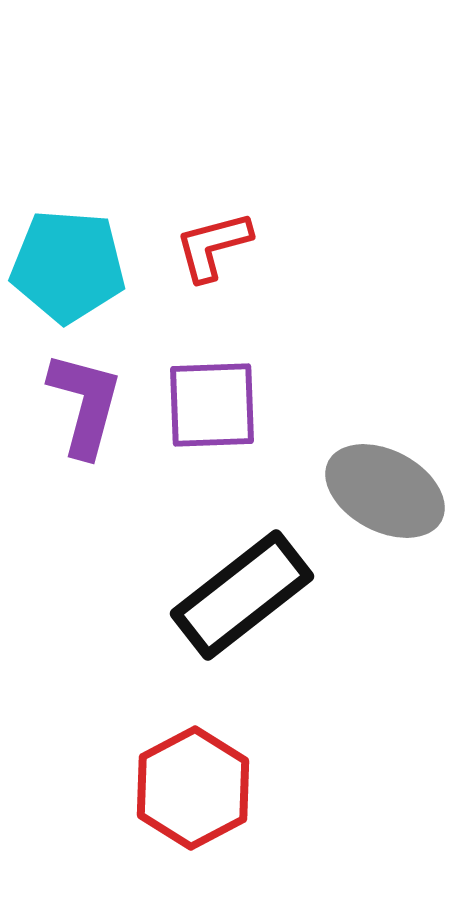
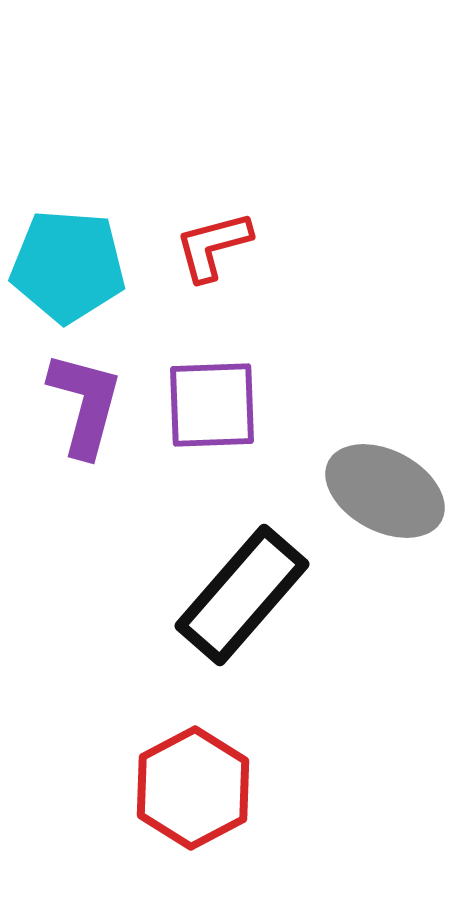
black rectangle: rotated 11 degrees counterclockwise
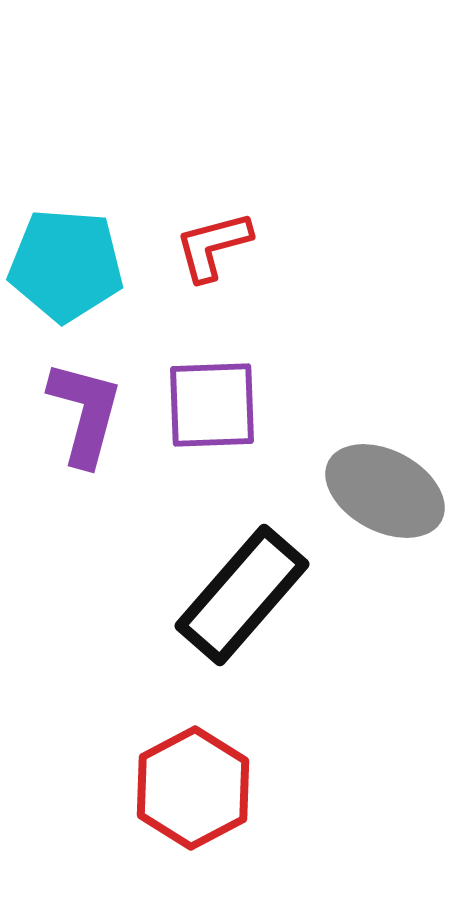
cyan pentagon: moved 2 px left, 1 px up
purple L-shape: moved 9 px down
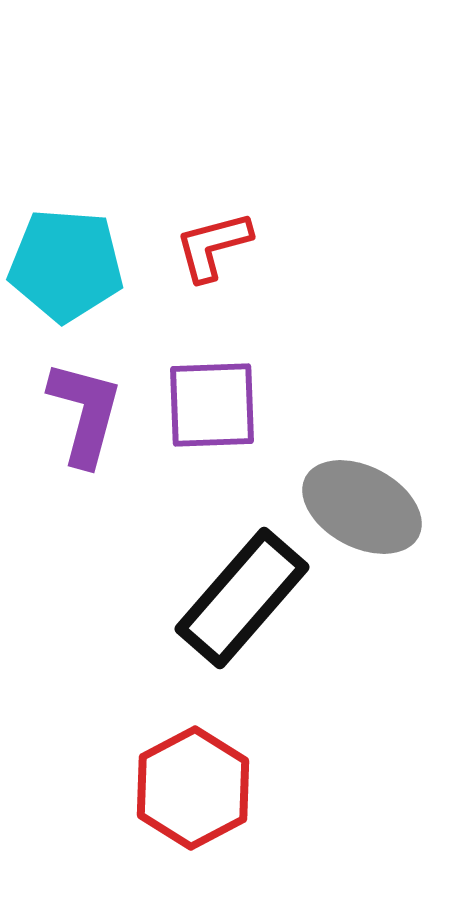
gray ellipse: moved 23 px left, 16 px down
black rectangle: moved 3 px down
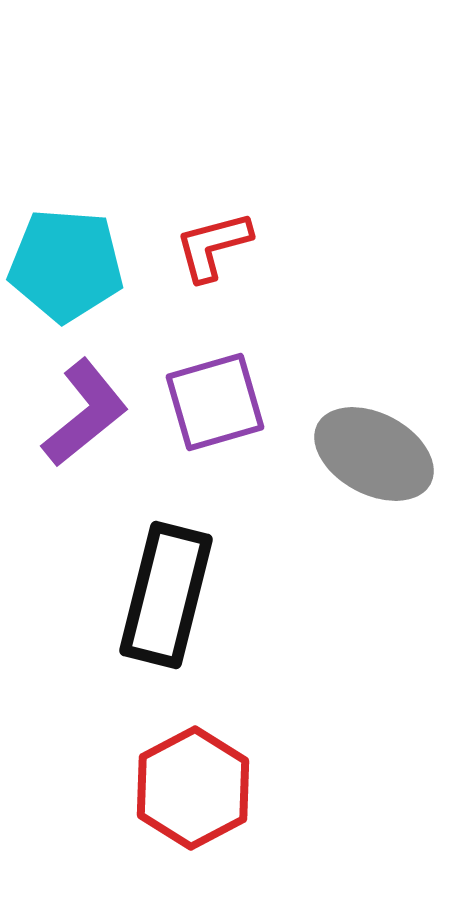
purple square: moved 3 px right, 3 px up; rotated 14 degrees counterclockwise
purple L-shape: rotated 36 degrees clockwise
gray ellipse: moved 12 px right, 53 px up
black rectangle: moved 76 px left, 3 px up; rotated 27 degrees counterclockwise
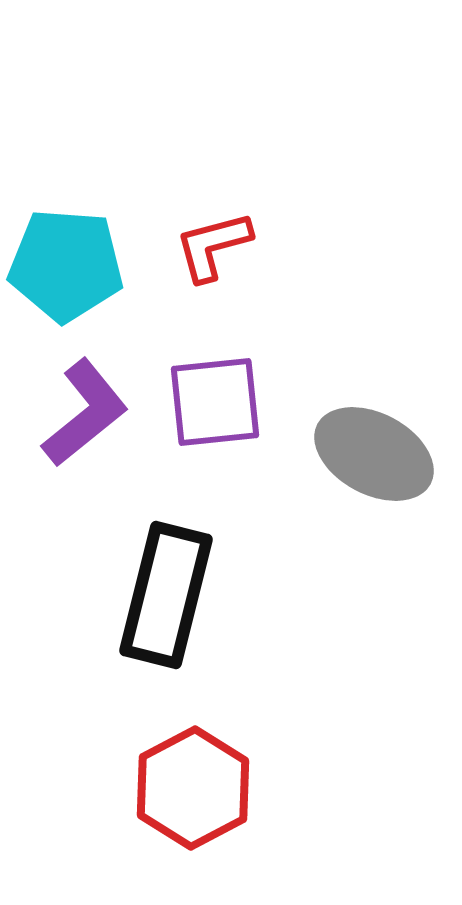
purple square: rotated 10 degrees clockwise
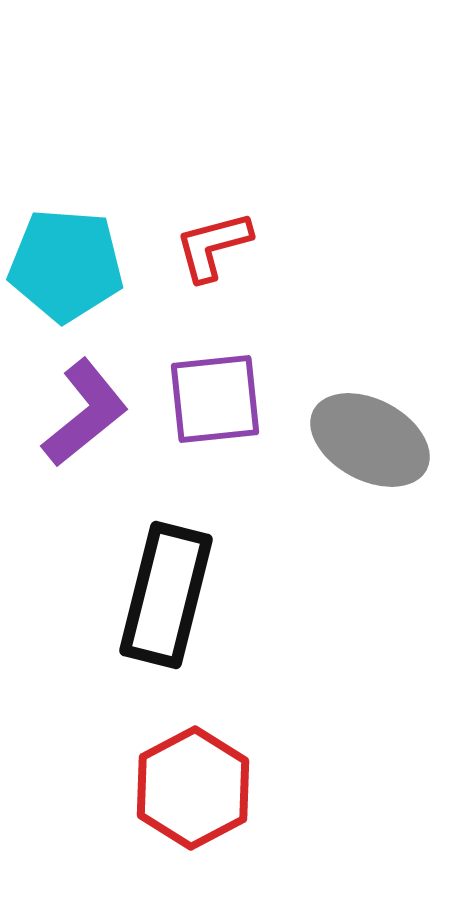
purple square: moved 3 px up
gray ellipse: moved 4 px left, 14 px up
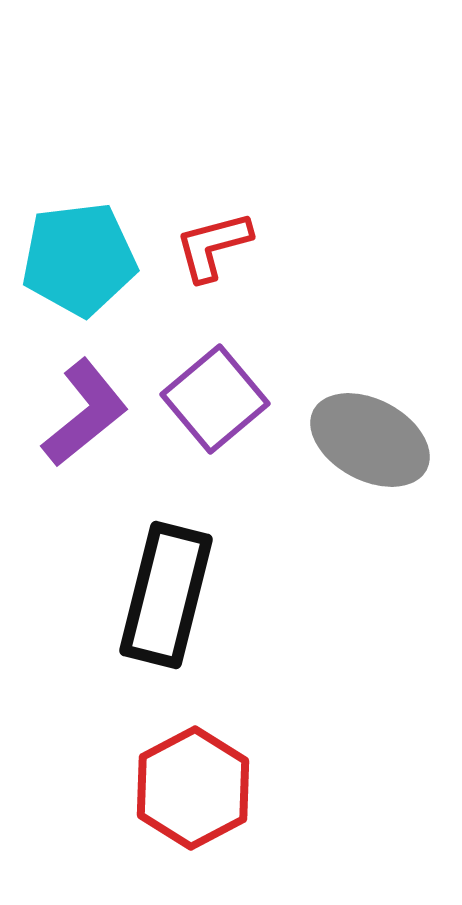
cyan pentagon: moved 13 px right, 6 px up; rotated 11 degrees counterclockwise
purple square: rotated 34 degrees counterclockwise
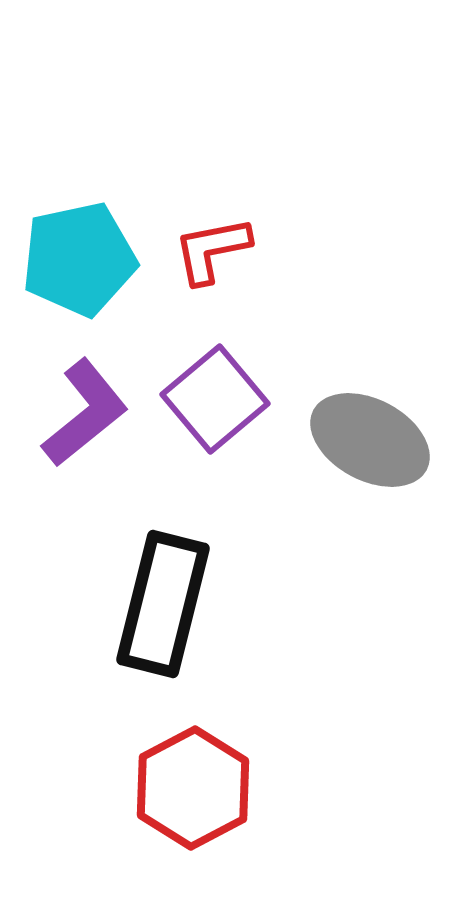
red L-shape: moved 1 px left, 4 px down; rotated 4 degrees clockwise
cyan pentagon: rotated 5 degrees counterclockwise
black rectangle: moved 3 px left, 9 px down
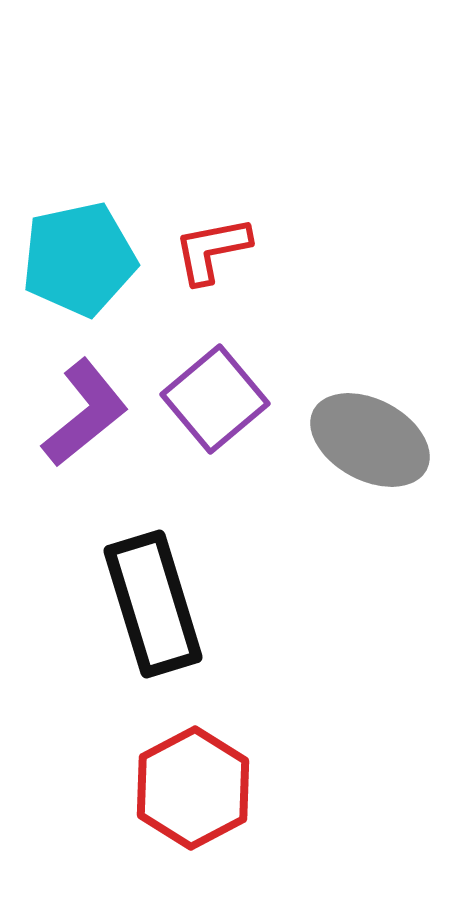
black rectangle: moved 10 px left; rotated 31 degrees counterclockwise
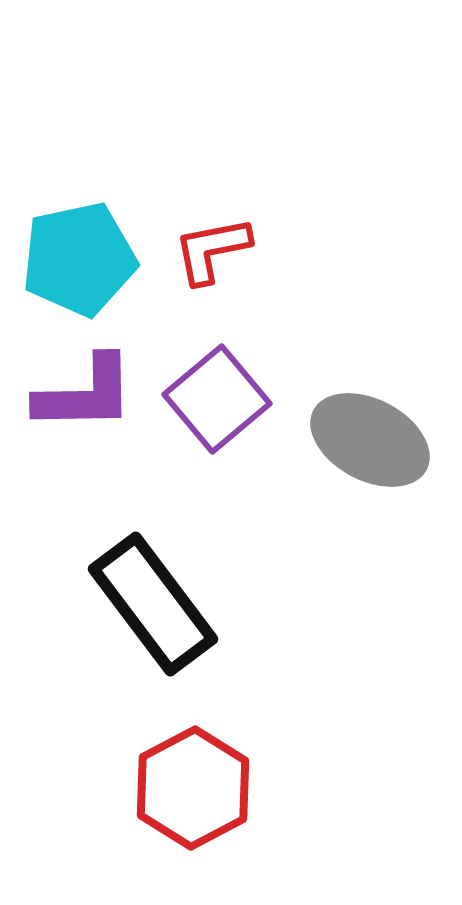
purple square: moved 2 px right
purple L-shape: moved 19 px up; rotated 38 degrees clockwise
black rectangle: rotated 20 degrees counterclockwise
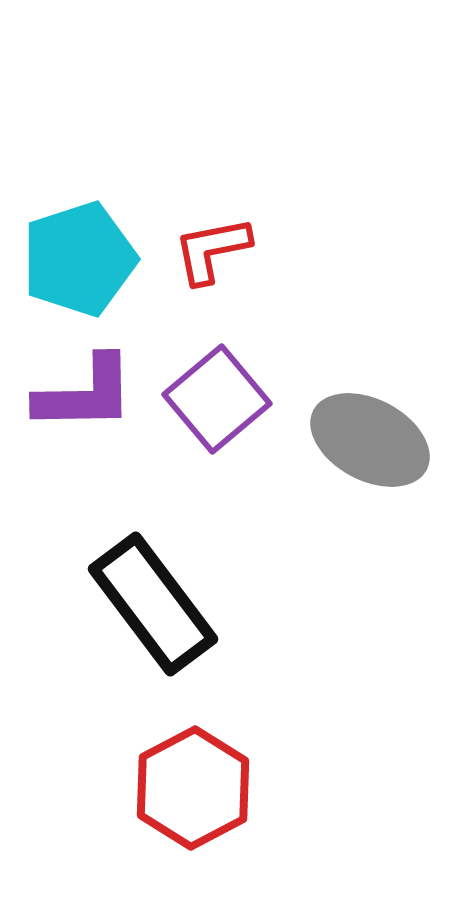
cyan pentagon: rotated 6 degrees counterclockwise
